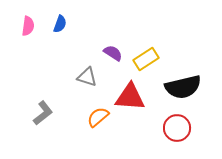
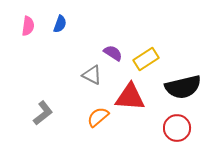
gray triangle: moved 5 px right, 2 px up; rotated 10 degrees clockwise
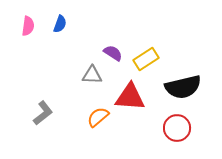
gray triangle: rotated 25 degrees counterclockwise
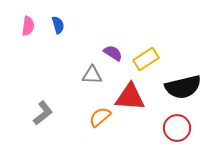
blue semicircle: moved 2 px left, 1 px down; rotated 36 degrees counterclockwise
orange semicircle: moved 2 px right
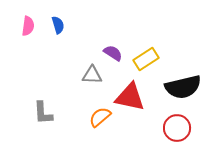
red triangle: rotated 8 degrees clockwise
gray L-shape: rotated 125 degrees clockwise
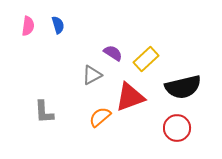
yellow rectangle: rotated 10 degrees counterclockwise
gray triangle: rotated 30 degrees counterclockwise
red triangle: rotated 32 degrees counterclockwise
gray L-shape: moved 1 px right, 1 px up
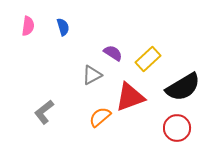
blue semicircle: moved 5 px right, 2 px down
yellow rectangle: moved 2 px right
black semicircle: rotated 18 degrees counterclockwise
gray L-shape: rotated 55 degrees clockwise
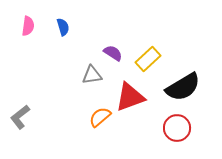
gray triangle: rotated 20 degrees clockwise
gray L-shape: moved 24 px left, 5 px down
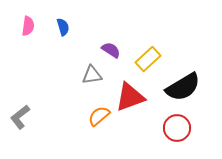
purple semicircle: moved 2 px left, 3 px up
orange semicircle: moved 1 px left, 1 px up
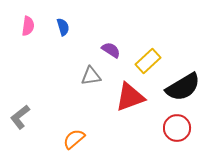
yellow rectangle: moved 2 px down
gray triangle: moved 1 px left, 1 px down
orange semicircle: moved 25 px left, 23 px down
